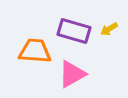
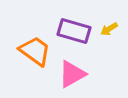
orange trapezoid: rotated 32 degrees clockwise
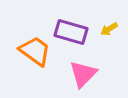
purple rectangle: moved 3 px left, 1 px down
pink triangle: moved 11 px right; rotated 16 degrees counterclockwise
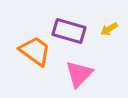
purple rectangle: moved 2 px left, 1 px up
pink triangle: moved 4 px left
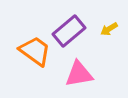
purple rectangle: rotated 56 degrees counterclockwise
pink triangle: rotated 36 degrees clockwise
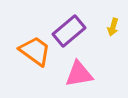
yellow arrow: moved 4 px right, 2 px up; rotated 42 degrees counterclockwise
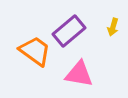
pink triangle: rotated 20 degrees clockwise
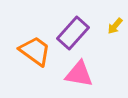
yellow arrow: moved 2 px right, 1 px up; rotated 24 degrees clockwise
purple rectangle: moved 4 px right, 2 px down; rotated 8 degrees counterclockwise
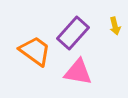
yellow arrow: rotated 54 degrees counterclockwise
pink triangle: moved 1 px left, 2 px up
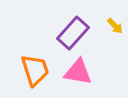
yellow arrow: rotated 30 degrees counterclockwise
orange trapezoid: moved 19 px down; rotated 36 degrees clockwise
